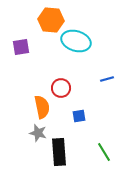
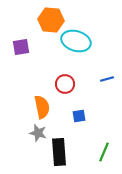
red circle: moved 4 px right, 4 px up
green line: rotated 54 degrees clockwise
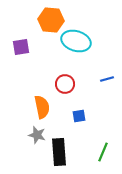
gray star: moved 1 px left, 2 px down
green line: moved 1 px left
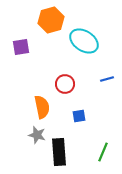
orange hexagon: rotated 20 degrees counterclockwise
cyan ellipse: moved 8 px right; rotated 16 degrees clockwise
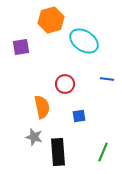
blue line: rotated 24 degrees clockwise
gray star: moved 3 px left, 2 px down
black rectangle: moved 1 px left
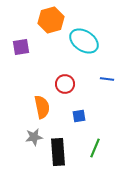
gray star: rotated 24 degrees counterclockwise
green line: moved 8 px left, 4 px up
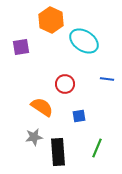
orange hexagon: rotated 20 degrees counterclockwise
orange semicircle: rotated 45 degrees counterclockwise
green line: moved 2 px right
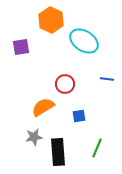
orange semicircle: moved 1 px right; rotated 65 degrees counterclockwise
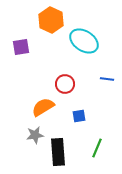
gray star: moved 1 px right, 2 px up
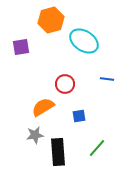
orange hexagon: rotated 20 degrees clockwise
green line: rotated 18 degrees clockwise
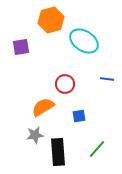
green line: moved 1 px down
